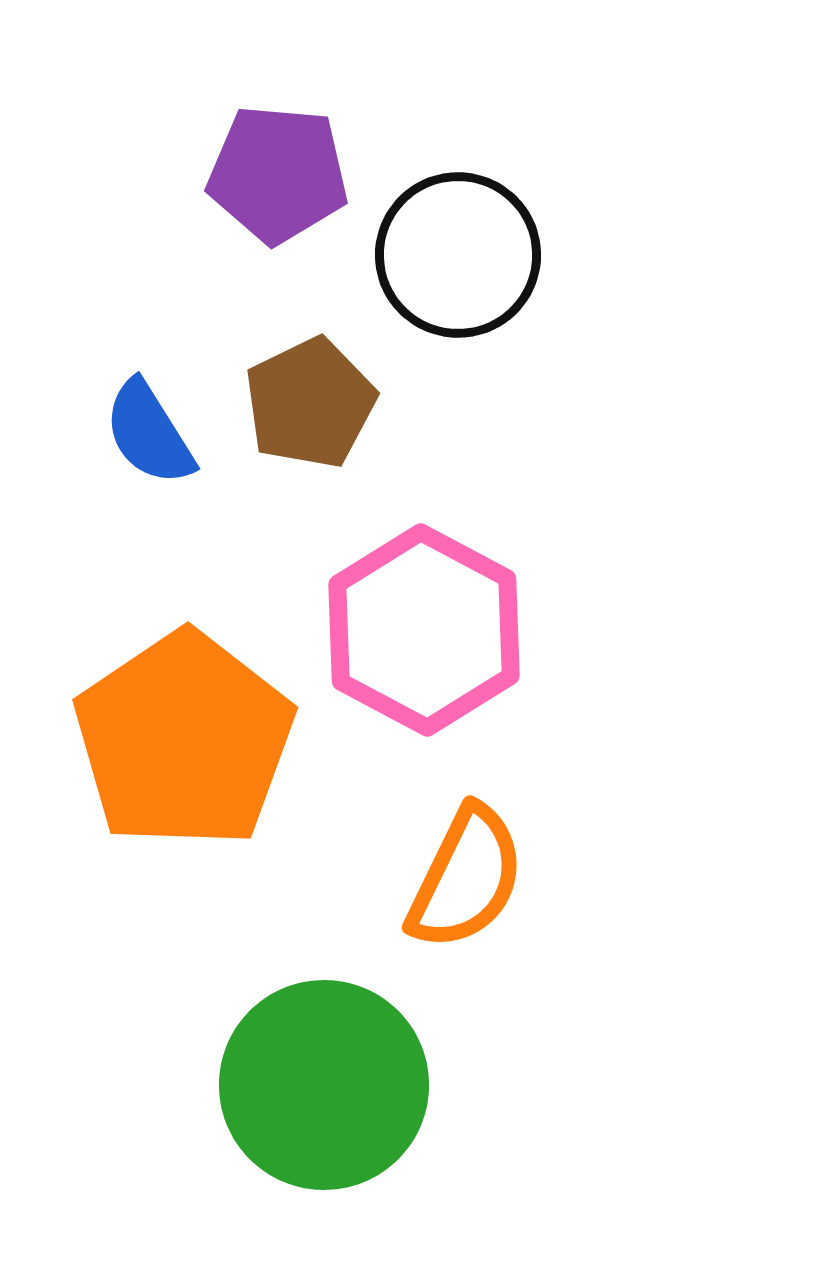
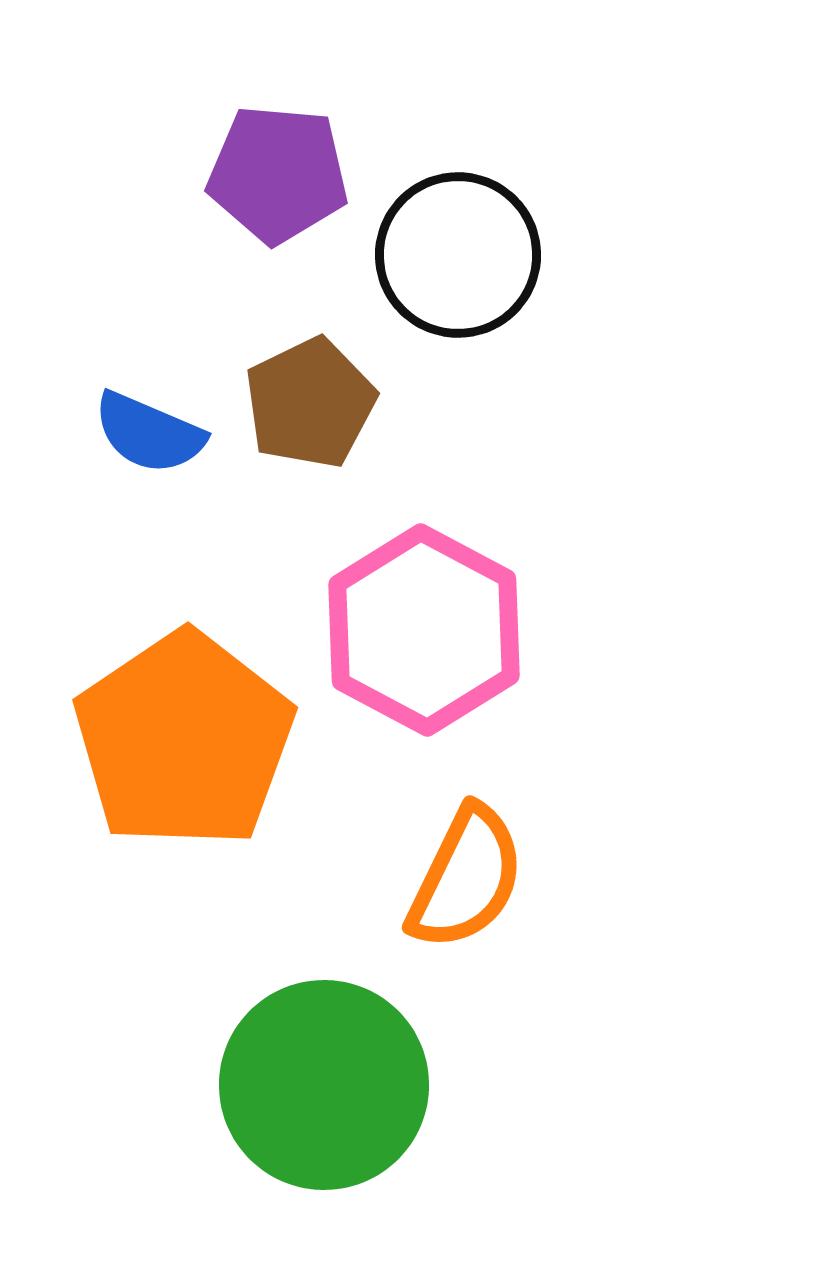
blue semicircle: rotated 35 degrees counterclockwise
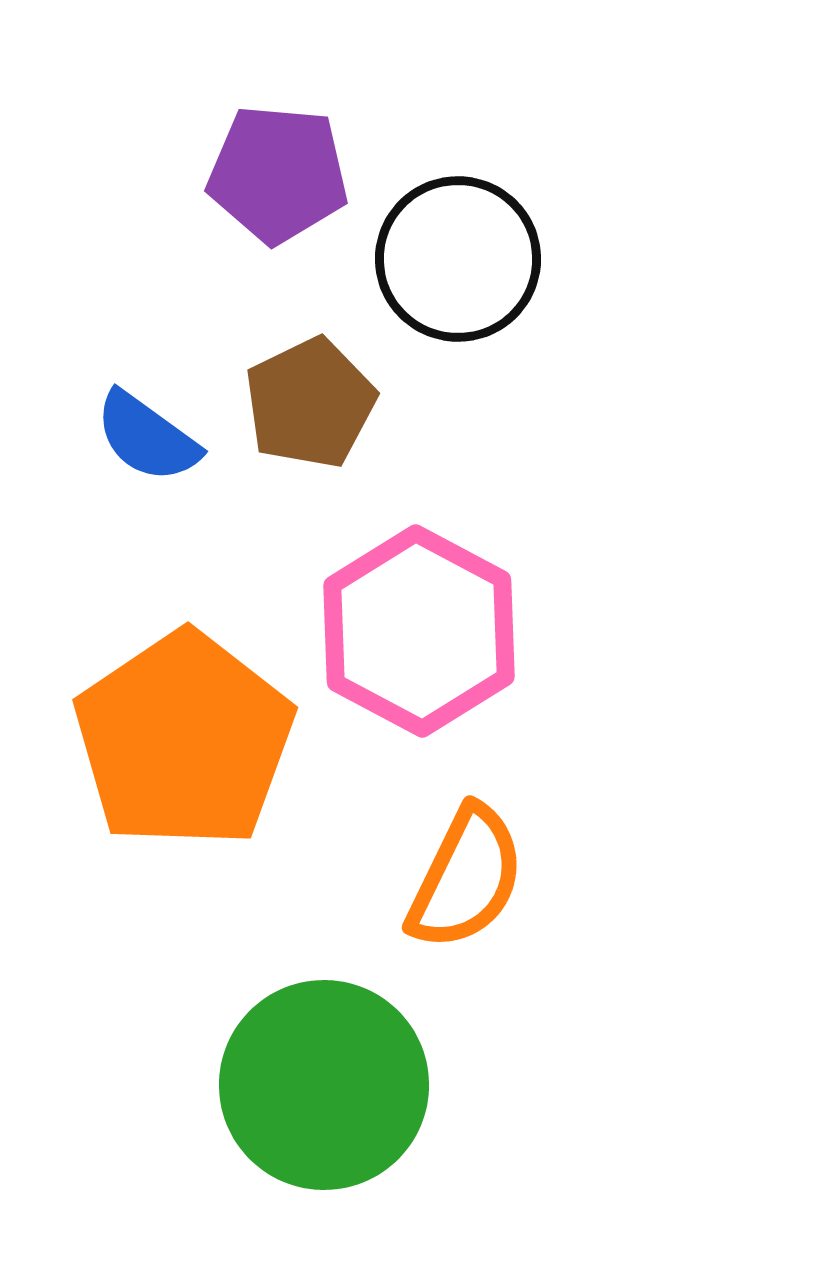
black circle: moved 4 px down
blue semicircle: moved 2 px left, 4 px down; rotated 13 degrees clockwise
pink hexagon: moved 5 px left, 1 px down
